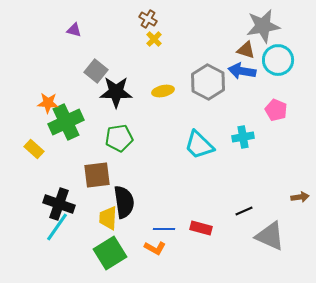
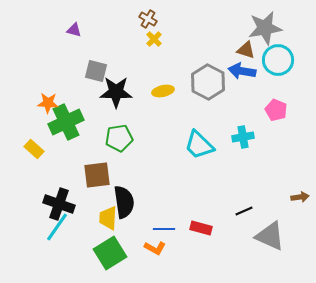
gray star: moved 2 px right, 2 px down
gray square: rotated 25 degrees counterclockwise
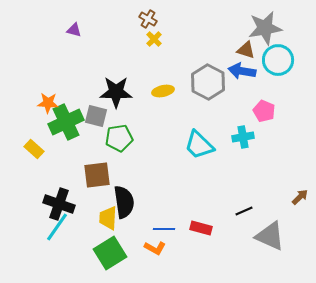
gray square: moved 45 px down
pink pentagon: moved 12 px left, 1 px down
brown arrow: rotated 36 degrees counterclockwise
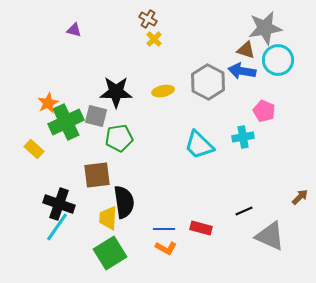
orange star: rotated 30 degrees counterclockwise
orange L-shape: moved 11 px right
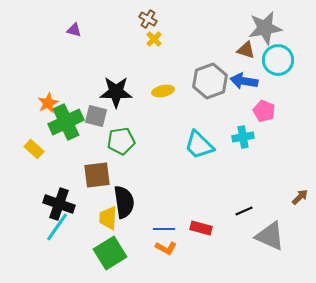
blue arrow: moved 2 px right, 10 px down
gray hexagon: moved 2 px right, 1 px up; rotated 12 degrees clockwise
green pentagon: moved 2 px right, 3 px down
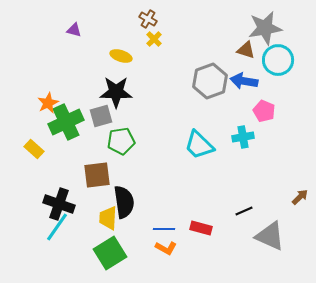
yellow ellipse: moved 42 px left, 35 px up; rotated 30 degrees clockwise
gray square: moved 5 px right; rotated 30 degrees counterclockwise
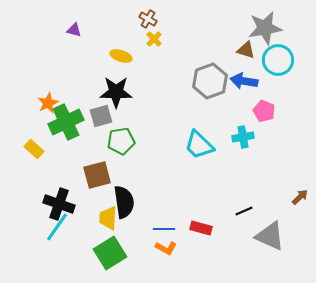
brown square: rotated 8 degrees counterclockwise
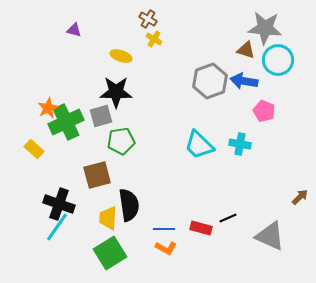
gray star: rotated 16 degrees clockwise
yellow cross: rotated 14 degrees counterclockwise
orange star: moved 5 px down
cyan cross: moved 3 px left, 7 px down; rotated 20 degrees clockwise
black semicircle: moved 5 px right, 3 px down
black line: moved 16 px left, 7 px down
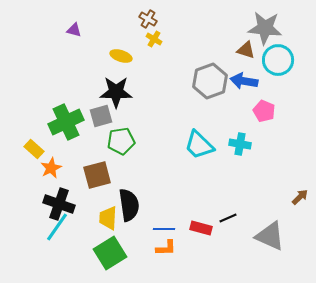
orange star: moved 3 px right, 60 px down
orange L-shape: rotated 30 degrees counterclockwise
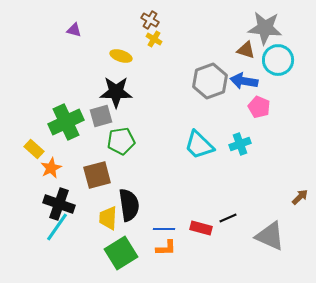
brown cross: moved 2 px right, 1 px down
pink pentagon: moved 5 px left, 4 px up
cyan cross: rotated 30 degrees counterclockwise
green square: moved 11 px right
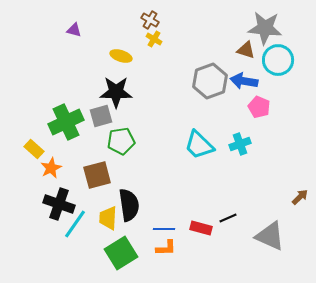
cyan line: moved 18 px right, 3 px up
